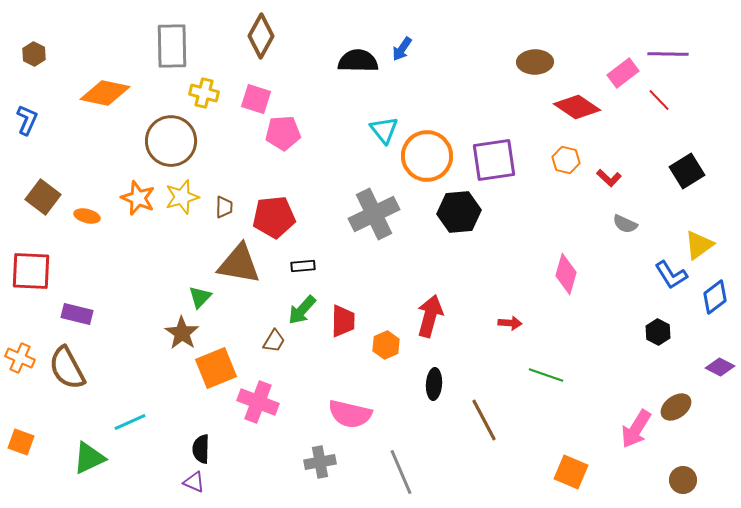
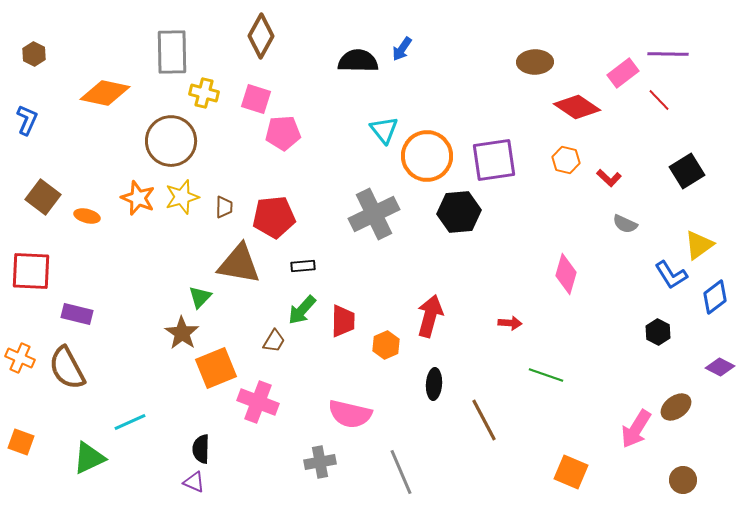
gray rectangle at (172, 46): moved 6 px down
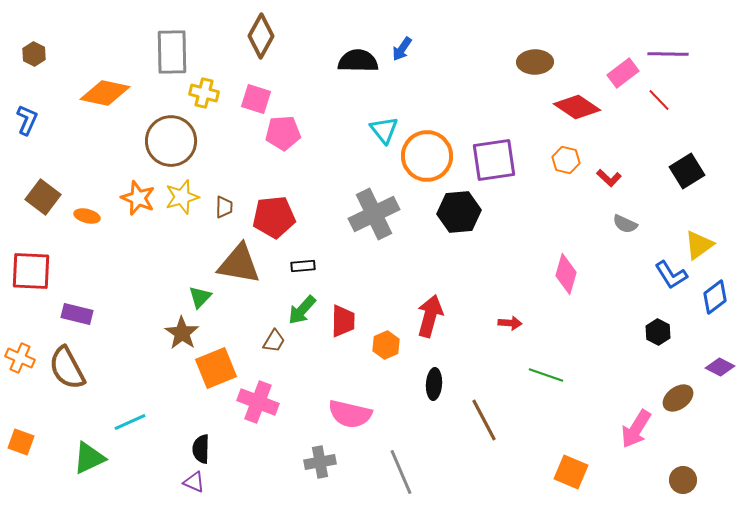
brown ellipse at (676, 407): moved 2 px right, 9 px up
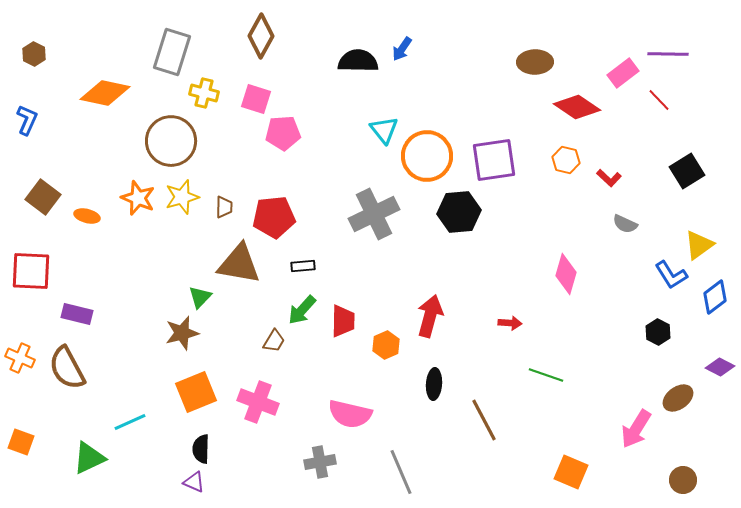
gray rectangle at (172, 52): rotated 18 degrees clockwise
brown star at (182, 333): rotated 24 degrees clockwise
orange square at (216, 368): moved 20 px left, 24 px down
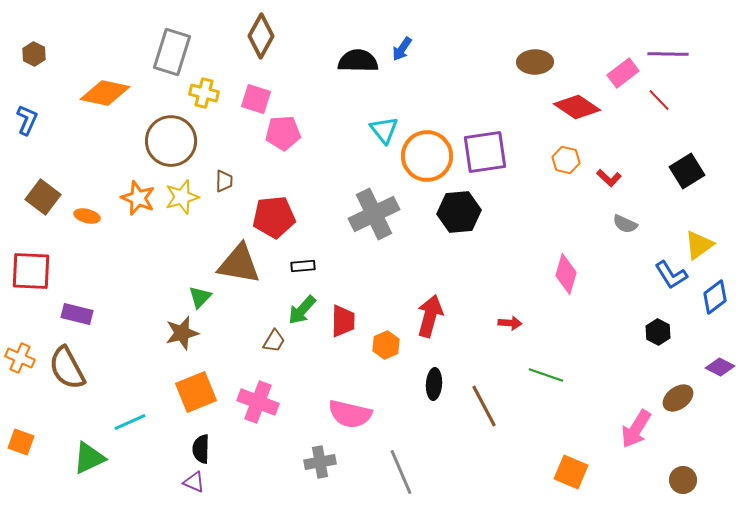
purple square at (494, 160): moved 9 px left, 8 px up
brown trapezoid at (224, 207): moved 26 px up
brown line at (484, 420): moved 14 px up
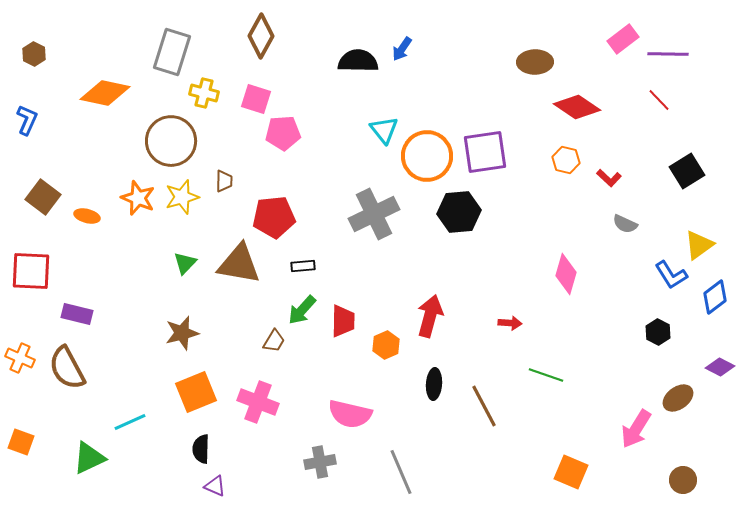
pink rectangle at (623, 73): moved 34 px up
green triangle at (200, 297): moved 15 px left, 34 px up
purple triangle at (194, 482): moved 21 px right, 4 px down
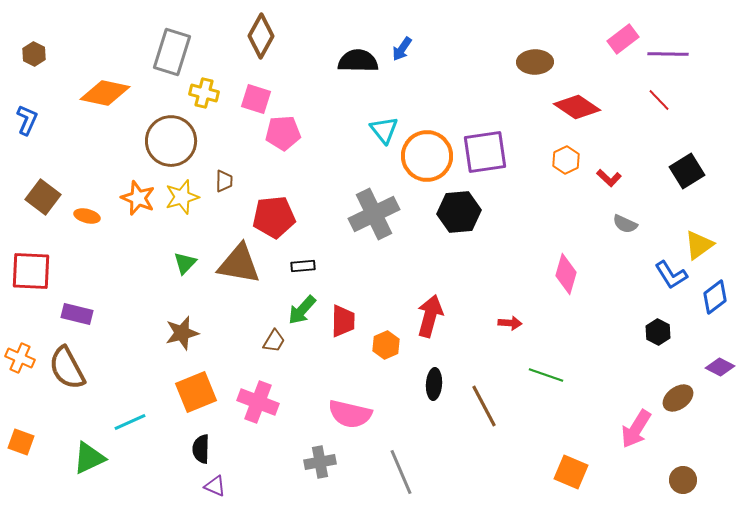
orange hexagon at (566, 160): rotated 20 degrees clockwise
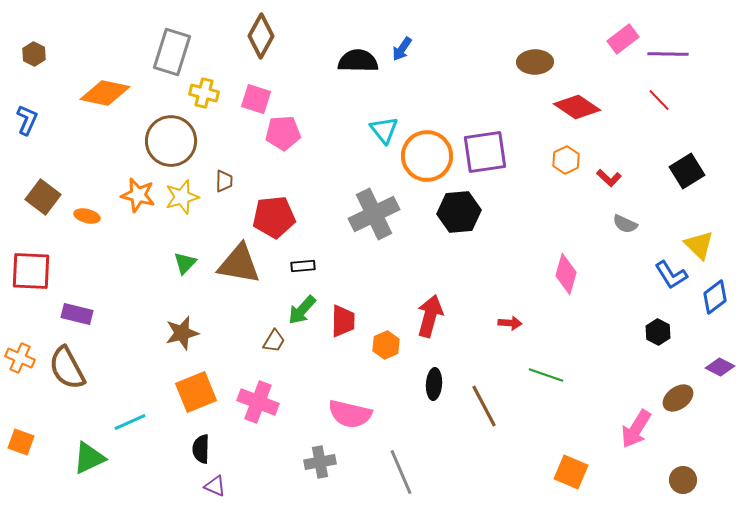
orange star at (138, 198): moved 3 px up; rotated 8 degrees counterclockwise
yellow triangle at (699, 245): rotated 40 degrees counterclockwise
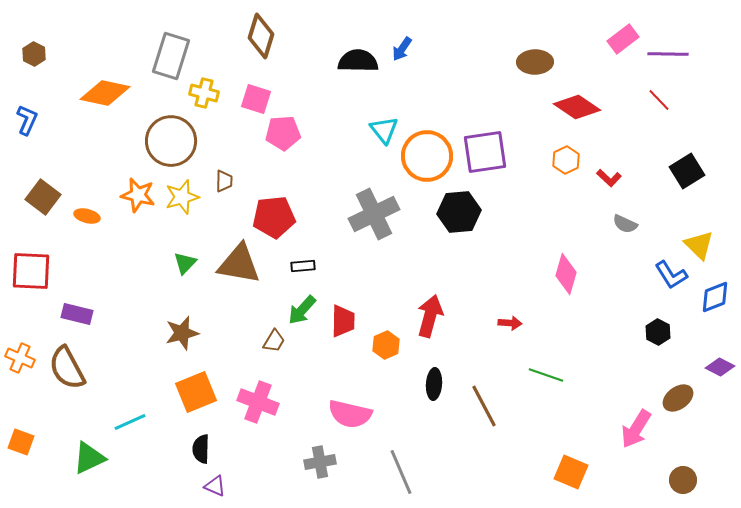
brown diamond at (261, 36): rotated 12 degrees counterclockwise
gray rectangle at (172, 52): moved 1 px left, 4 px down
blue diamond at (715, 297): rotated 16 degrees clockwise
